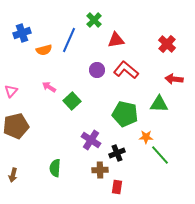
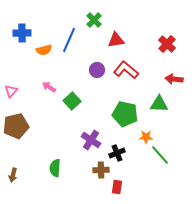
blue cross: rotated 18 degrees clockwise
brown cross: moved 1 px right
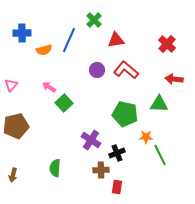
pink triangle: moved 6 px up
green square: moved 8 px left, 2 px down
green line: rotated 15 degrees clockwise
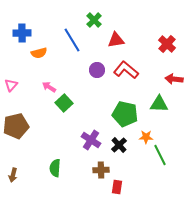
blue line: moved 3 px right; rotated 55 degrees counterclockwise
orange semicircle: moved 5 px left, 3 px down
black cross: moved 2 px right, 8 px up; rotated 21 degrees counterclockwise
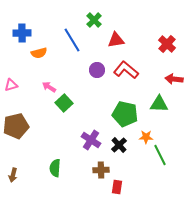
pink triangle: rotated 32 degrees clockwise
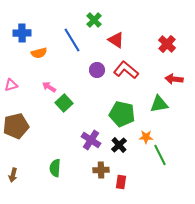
red triangle: rotated 42 degrees clockwise
green triangle: rotated 12 degrees counterclockwise
green pentagon: moved 3 px left
red rectangle: moved 4 px right, 5 px up
